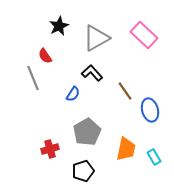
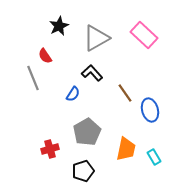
brown line: moved 2 px down
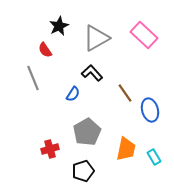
red semicircle: moved 6 px up
